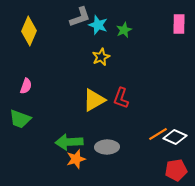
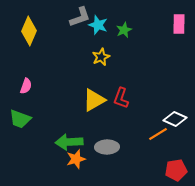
white diamond: moved 18 px up
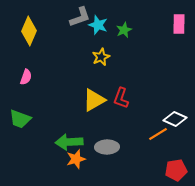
pink semicircle: moved 9 px up
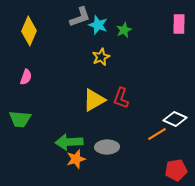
green trapezoid: rotated 15 degrees counterclockwise
orange line: moved 1 px left
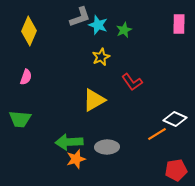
red L-shape: moved 11 px right, 16 px up; rotated 55 degrees counterclockwise
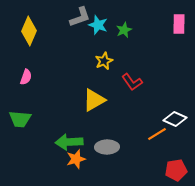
yellow star: moved 3 px right, 4 px down
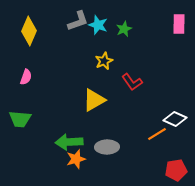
gray L-shape: moved 2 px left, 4 px down
green star: moved 1 px up
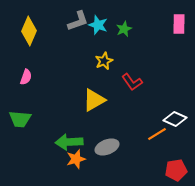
gray ellipse: rotated 20 degrees counterclockwise
